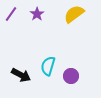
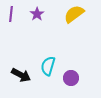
purple line: rotated 28 degrees counterclockwise
purple circle: moved 2 px down
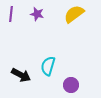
purple star: rotated 24 degrees counterclockwise
purple circle: moved 7 px down
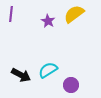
purple star: moved 11 px right, 7 px down; rotated 16 degrees clockwise
cyan semicircle: moved 4 px down; rotated 42 degrees clockwise
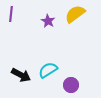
yellow semicircle: moved 1 px right
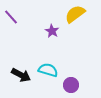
purple line: moved 3 px down; rotated 49 degrees counterclockwise
purple star: moved 4 px right, 10 px down
cyan semicircle: rotated 48 degrees clockwise
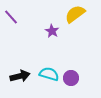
cyan semicircle: moved 1 px right, 4 px down
black arrow: moved 1 px left, 1 px down; rotated 42 degrees counterclockwise
purple circle: moved 7 px up
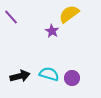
yellow semicircle: moved 6 px left
purple circle: moved 1 px right
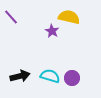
yellow semicircle: moved 3 px down; rotated 50 degrees clockwise
cyan semicircle: moved 1 px right, 2 px down
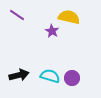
purple line: moved 6 px right, 2 px up; rotated 14 degrees counterclockwise
black arrow: moved 1 px left, 1 px up
